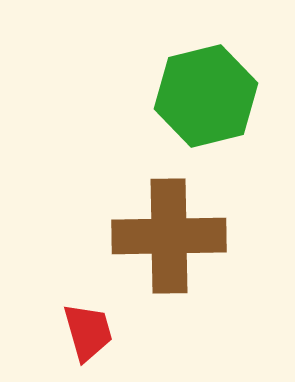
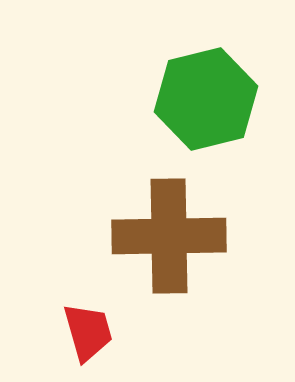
green hexagon: moved 3 px down
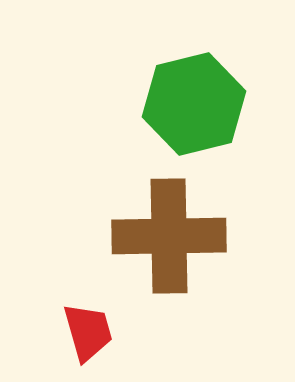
green hexagon: moved 12 px left, 5 px down
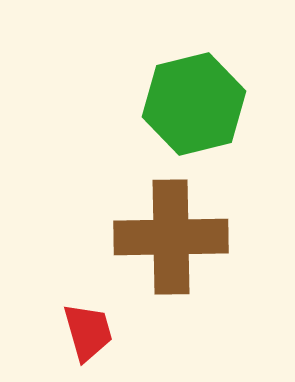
brown cross: moved 2 px right, 1 px down
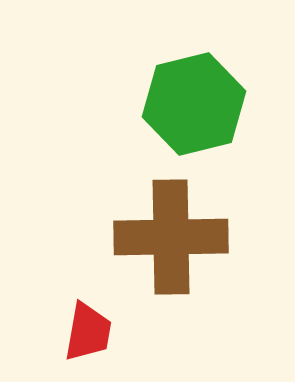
red trapezoid: rotated 26 degrees clockwise
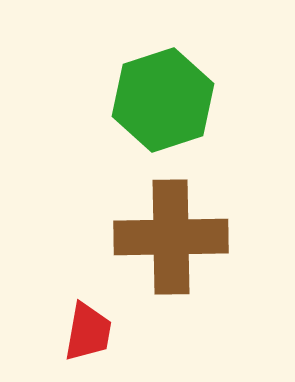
green hexagon: moved 31 px left, 4 px up; rotated 4 degrees counterclockwise
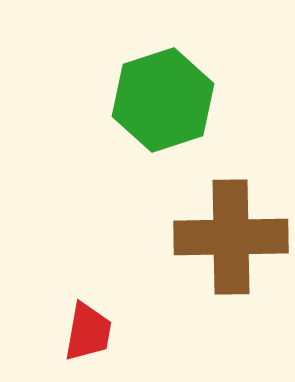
brown cross: moved 60 px right
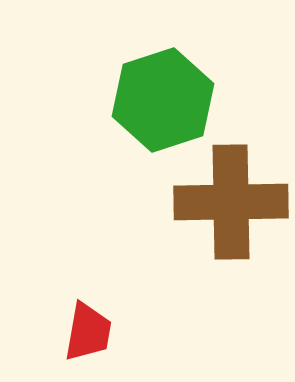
brown cross: moved 35 px up
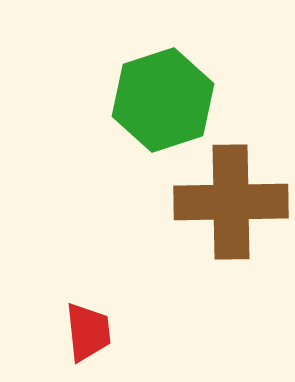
red trapezoid: rotated 16 degrees counterclockwise
